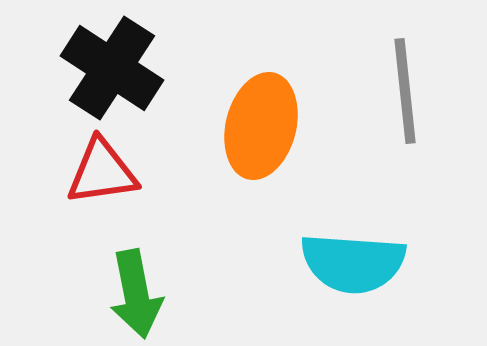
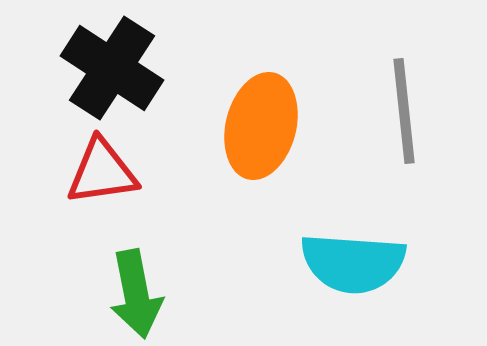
gray line: moved 1 px left, 20 px down
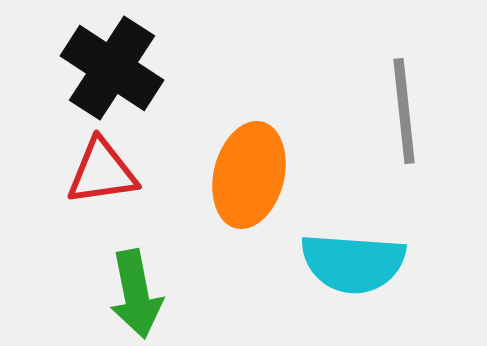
orange ellipse: moved 12 px left, 49 px down
